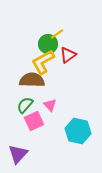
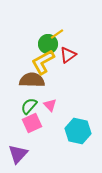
green semicircle: moved 4 px right, 1 px down
pink square: moved 2 px left, 2 px down
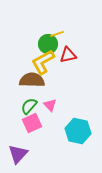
yellow line: rotated 16 degrees clockwise
red triangle: rotated 24 degrees clockwise
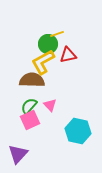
pink square: moved 2 px left, 3 px up
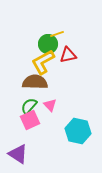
brown semicircle: moved 3 px right, 2 px down
purple triangle: rotated 40 degrees counterclockwise
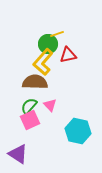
yellow L-shape: rotated 20 degrees counterclockwise
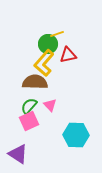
yellow L-shape: moved 1 px right, 1 px down
pink square: moved 1 px left, 1 px down
cyan hexagon: moved 2 px left, 4 px down; rotated 10 degrees counterclockwise
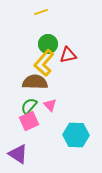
yellow line: moved 16 px left, 22 px up
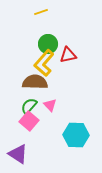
pink square: rotated 24 degrees counterclockwise
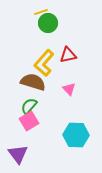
green circle: moved 21 px up
brown semicircle: moved 2 px left; rotated 15 degrees clockwise
pink triangle: moved 19 px right, 16 px up
pink square: rotated 18 degrees clockwise
purple triangle: rotated 20 degrees clockwise
